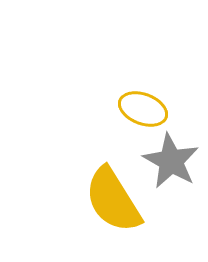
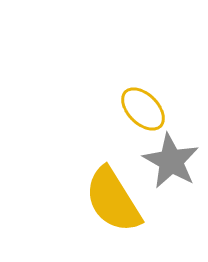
yellow ellipse: rotated 24 degrees clockwise
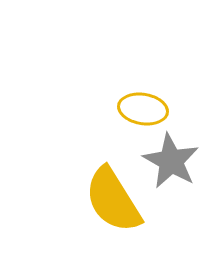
yellow ellipse: rotated 36 degrees counterclockwise
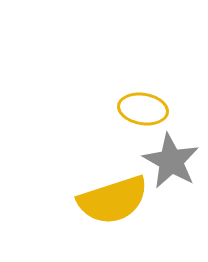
yellow semicircle: rotated 76 degrees counterclockwise
